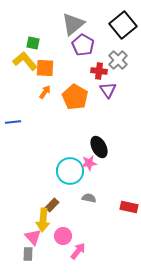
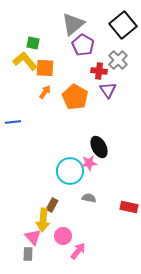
brown rectangle: rotated 16 degrees counterclockwise
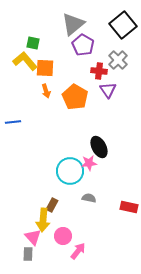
orange arrow: moved 1 px right, 1 px up; rotated 128 degrees clockwise
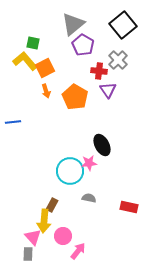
orange square: rotated 30 degrees counterclockwise
black ellipse: moved 3 px right, 2 px up
yellow arrow: moved 1 px right, 1 px down
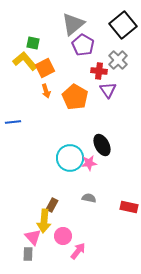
cyan circle: moved 13 px up
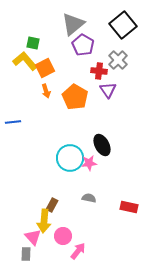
gray rectangle: moved 2 px left
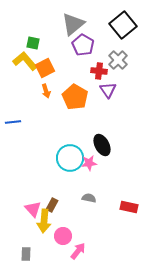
pink triangle: moved 28 px up
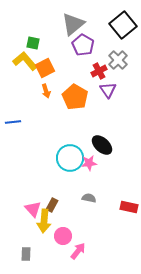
red cross: rotated 35 degrees counterclockwise
black ellipse: rotated 20 degrees counterclockwise
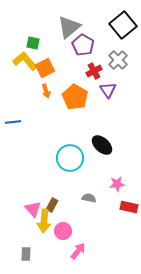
gray triangle: moved 4 px left, 3 px down
red cross: moved 5 px left
pink star: moved 28 px right, 21 px down
pink circle: moved 5 px up
